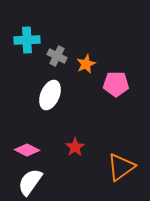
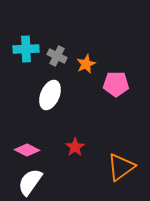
cyan cross: moved 1 px left, 9 px down
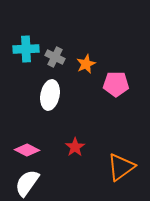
gray cross: moved 2 px left, 1 px down
white ellipse: rotated 12 degrees counterclockwise
white semicircle: moved 3 px left, 1 px down
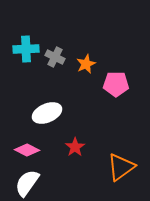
white ellipse: moved 3 px left, 18 px down; rotated 56 degrees clockwise
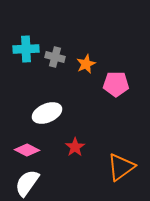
gray cross: rotated 12 degrees counterclockwise
